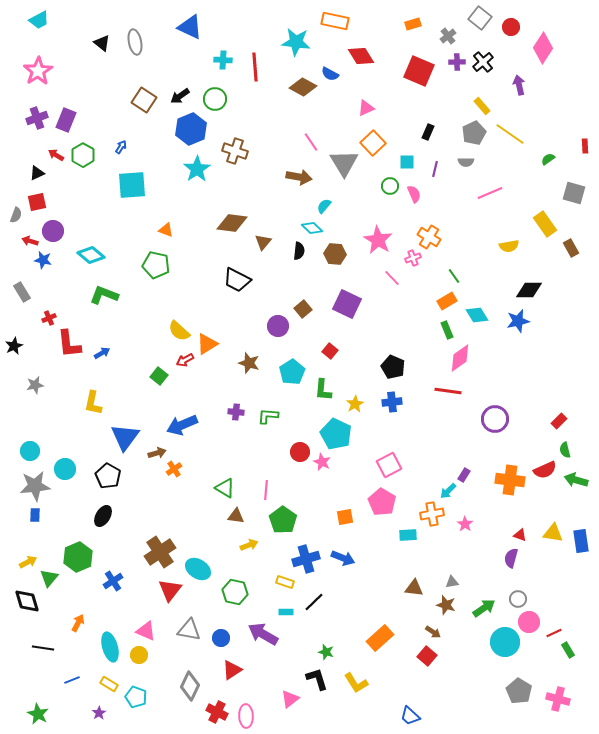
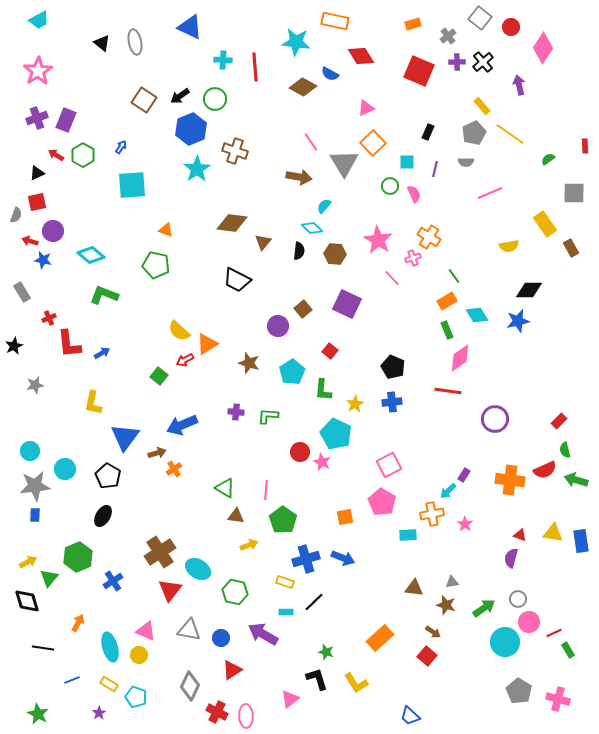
gray square at (574, 193): rotated 15 degrees counterclockwise
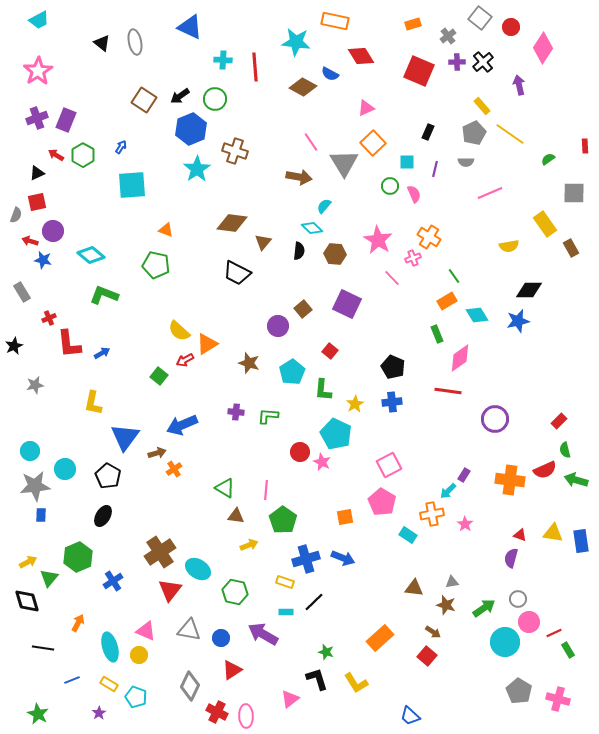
black trapezoid at (237, 280): moved 7 px up
green rectangle at (447, 330): moved 10 px left, 4 px down
blue rectangle at (35, 515): moved 6 px right
cyan rectangle at (408, 535): rotated 36 degrees clockwise
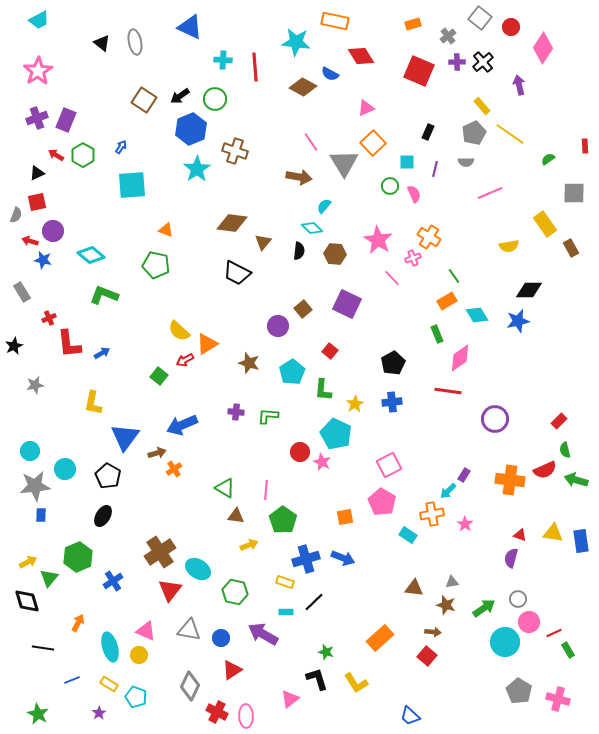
black pentagon at (393, 367): moved 4 px up; rotated 20 degrees clockwise
brown arrow at (433, 632): rotated 28 degrees counterclockwise
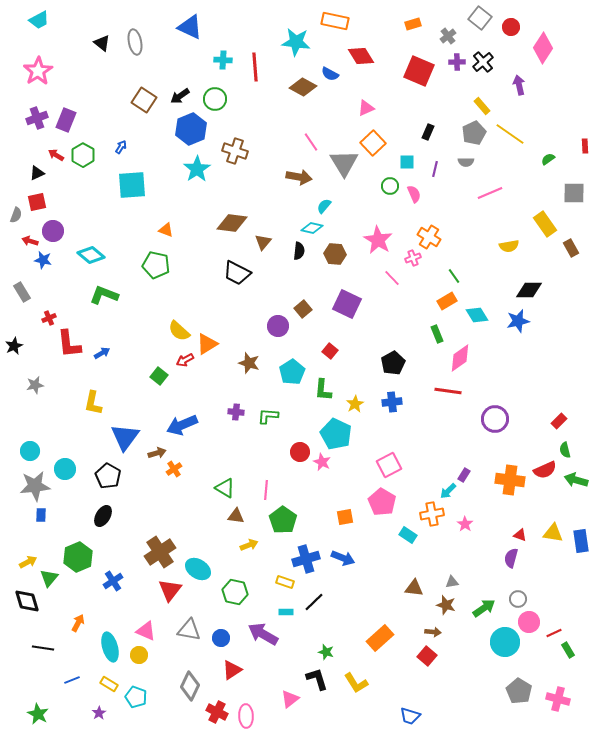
cyan diamond at (312, 228): rotated 30 degrees counterclockwise
blue trapezoid at (410, 716): rotated 25 degrees counterclockwise
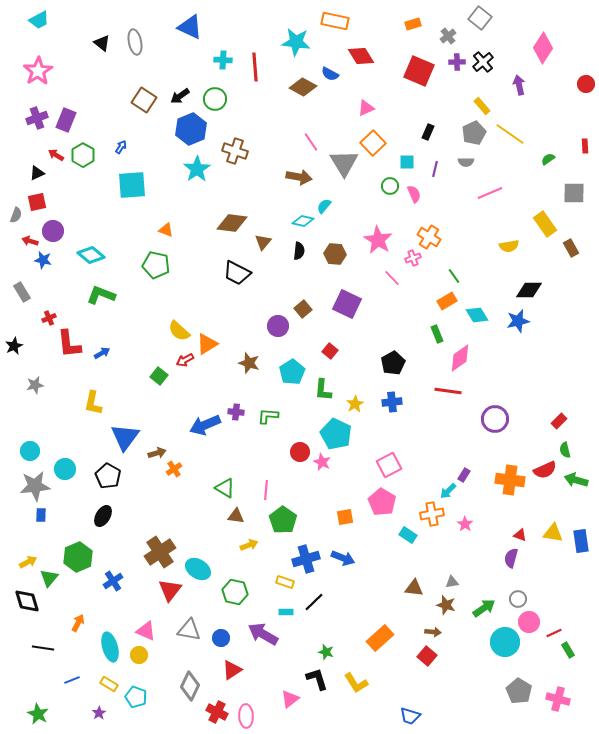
red circle at (511, 27): moved 75 px right, 57 px down
cyan diamond at (312, 228): moved 9 px left, 7 px up
green L-shape at (104, 295): moved 3 px left
blue arrow at (182, 425): moved 23 px right
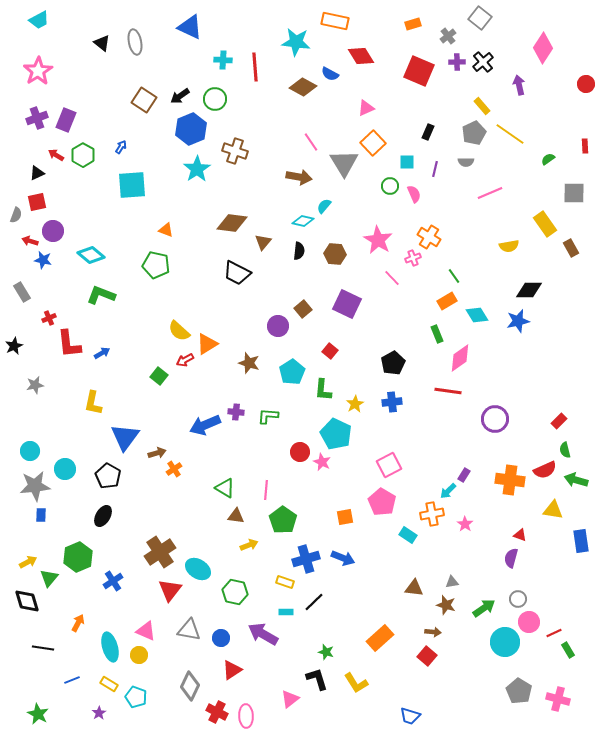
yellow triangle at (553, 533): moved 23 px up
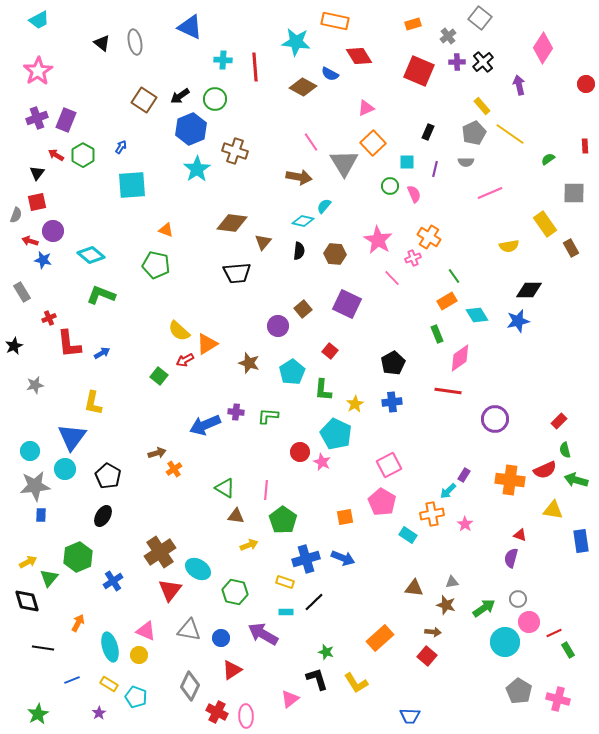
red diamond at (361, 56): moved 2 px left
black triangle at (37, 173): rotated 28 degrees counterclockwise
black trapezoid at (237, 273): rotated 32 degrees counterclockwise
blue triangle at (125, 437): moved 53 px left
green star at (38, 714): rotated 15 degrees clockwise
blue trapezoid at (410, 716): rotated 15 degrees counterclockwise
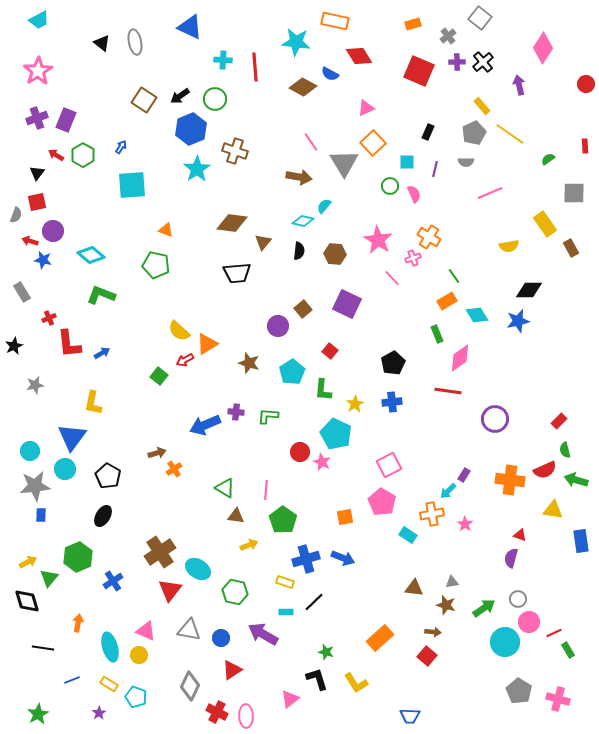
orange arrow at (78, 623): rotated 18 degrees counterclockwise
